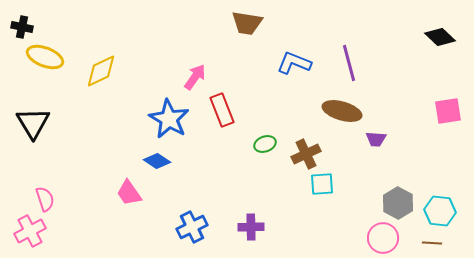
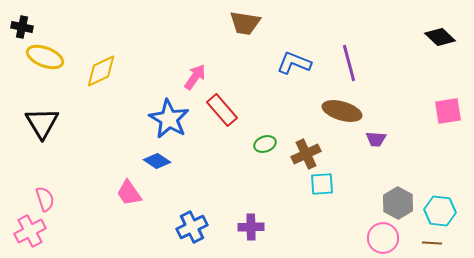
brown trapezoid: moved 2 px left
red rectangle: rotated 20 degrees counterclockwise
black triangle: moved 9 px right
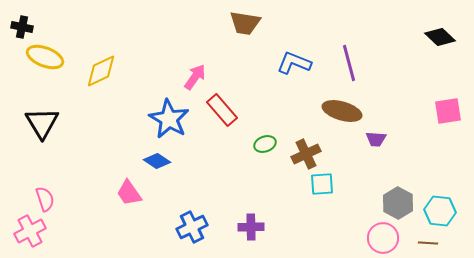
brown line: moved 4 px left
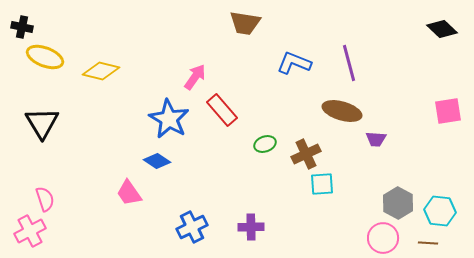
black diamond: moved 2 px right, 8 px up
yellow diamond: rotated 39 degrees clockwise
